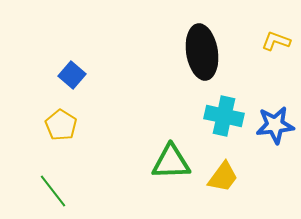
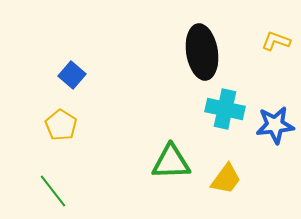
cyan cross: moved 1 px right, 7 px up
yellow trapezoid: moved 3 px right, 2 px down
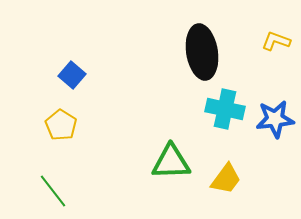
blue star: moved 6 px up
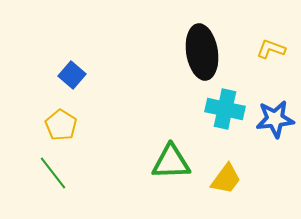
yellow L-shape: moved 5 px left, 8 px down
green line: moved 18 px up
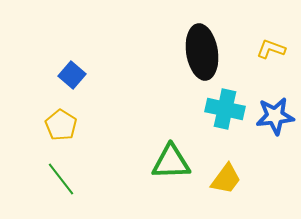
blue star: moved 3 px up
green line: moved 8 px right, 6 px down
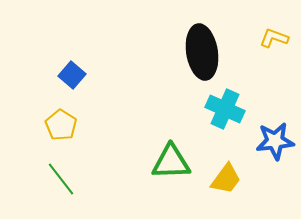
yellow L-shape: moved 3 px right, 11 px up
cyan cross: rotated 12 degrees clockwise
blue star: moved 25 px down
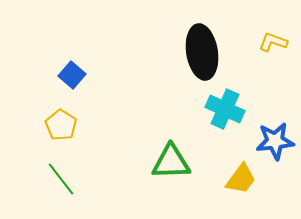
yellow L-shape: moved 1 px left, 4 px down
yellow trapezoid: moved 15 px right
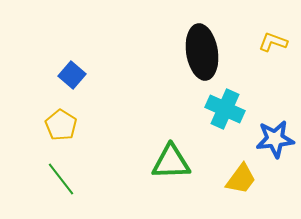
blue star: moved 2 px up
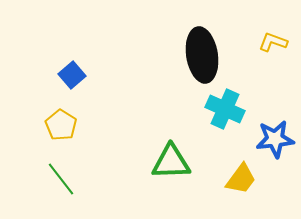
black ellipse: moved 3 px down
blue square: rotated 8 degrees clockwise
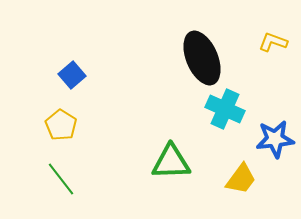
black ellipse: moved 3 px down; rotated 14 degrees counterclockwise
